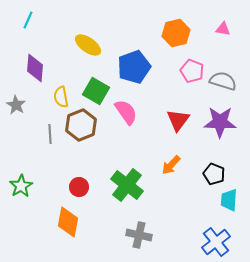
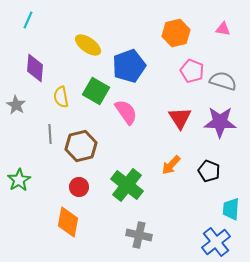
blue pentagon: moved 5 px left, 1 px up
red triangle: moved 2 px right, 2 px up; rotated 10 degrees counterclockwise
brown hexagon: moved 21 px down; rotated 8 degrees clockwise
black pentagon: moved 5 px left, 3 px up
green star: moved 2 px left, 6 px up
cyan trapezoid: moved 2 px right, 9 px down
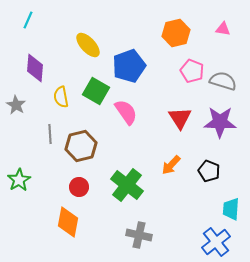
yellow ellipse: rotated 12 degrees clockwise
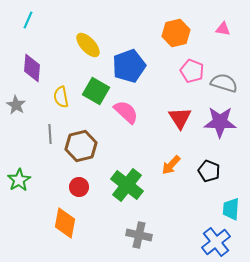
purple diamond: moved 3 px left
gray semicircle: moved 1 px right, 2 px down
pink semicircle: rotated 12 degrees counterclockwise
orange diamond: moved 3 px left, 1 px down
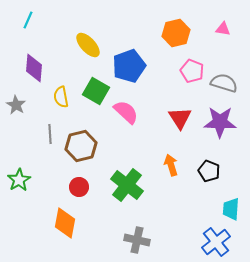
purple diamond: moved 2 px right
orange arrow: rotated 120 degrees clockwise
gray cross: moved 2 px left, 5 px down
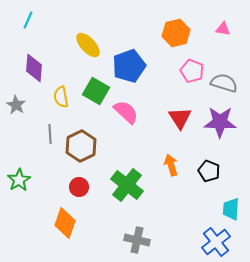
brown hexagon: rotated 12 degrees counterclockwise
orange diamond: rotated 8 degrees clockwise
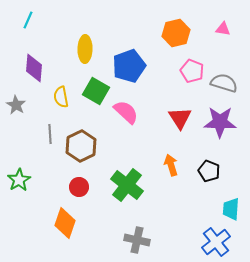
yellow ellipse: moved 3 px left, 4 px down; rotated 44 degrees clockwise
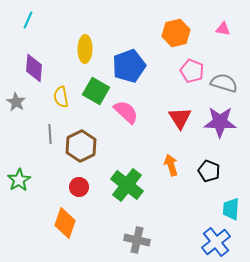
gray star: moved 3 px up
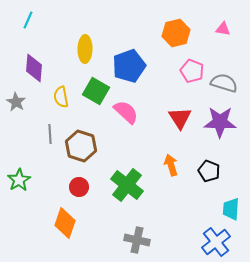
brown hexagon: rotated 16 degrees counterclockwise
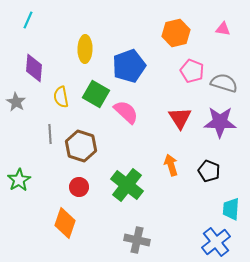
green square: moved 3 px down
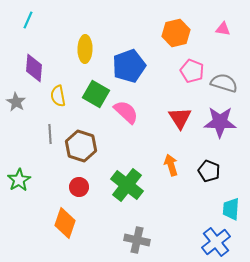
yellow semicircle: moved 3 px left, 1 px up
